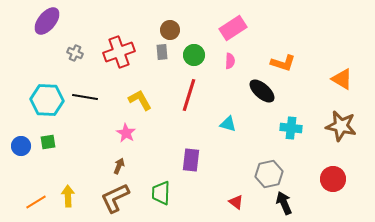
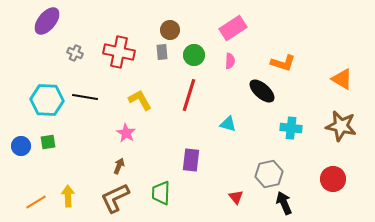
red cross: rotated 32 degrees clockwise
red triangle: moved 5 px up; rotated 14 degrees clockwise
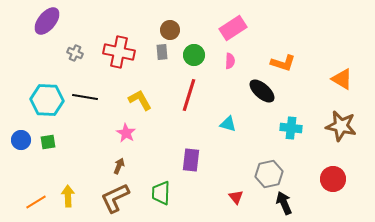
blue circle: moved 6 px up
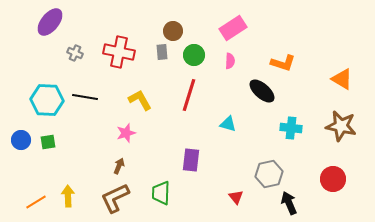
purple ellipse: moved 3 px right, 1 px down
brown circle: moved 3 px right, 1 px down
pink star: rotated 24 degrees clockwise
black arrow: moved 5 px right
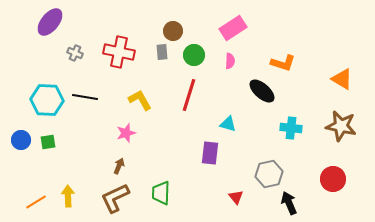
purple rectangle: moved 19 px right, 7 px up
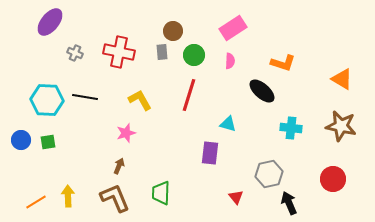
brown L-shape: rotated 92 degrees clockwise
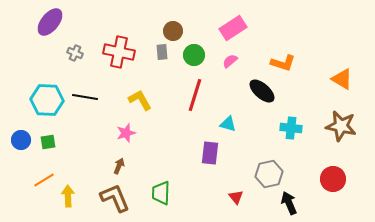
pink semicircle: rotated 133 degrees counterclockwise
red line: moved 6 px right
orange line: moved 8 px right, 22 px up
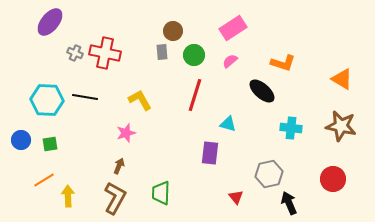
red cross: moved 14 px left, 1 px down
green square: moved 2 px right, 2 px down
brown L-shape: rotated 52 degrees clockwise
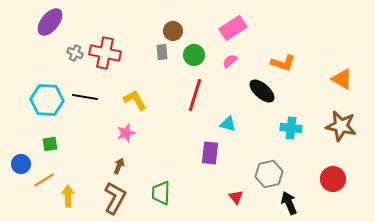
yellow L-shape: moved 5 px left
blue circle: moved 24 px down
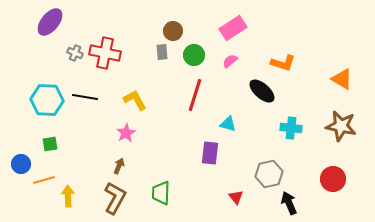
pink star: rotated 12 degrees counterclockwise
orange line: rotated 15 degrees clockwise
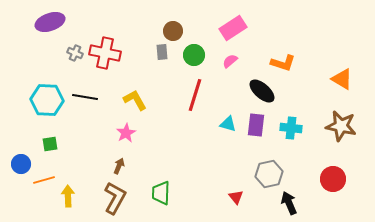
purple ellipse: rotated 32 degrees clockwise
purple rectangle: moved 46 px right, 28 px up
